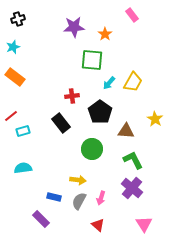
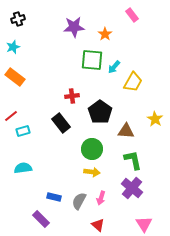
cyan arrow: moved 5 px right, 16 px up
green L-shape: rotated 15 degrees clockwise
yellow arrow: moved 14 px right, 8 px up
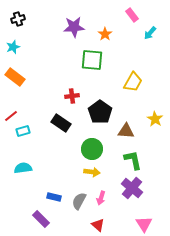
cyan arrow: moved 36 px right, 34 px up
black rectangle: rotated 18 degrees counterclockwise
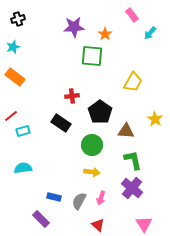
green square: moved 4 px up
green circle: moved 4 px up
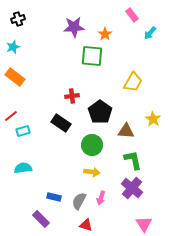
yellow star: moved 2 px left
red triangle: moved 12 px left; rotated 24 degrees counterclockwise
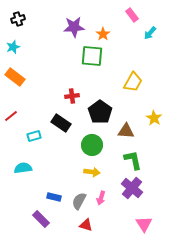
orange star: moved 2 px left
yellow star: moved 1 px right, 1 px up
cyan rectangle: moved 11 px right, 5 px down
